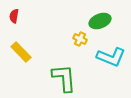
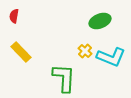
yellow cross: moved 5 px right, 12 px down; rotated 16 degrees clockwise
green L-shape: rotated 8 degrees clockwise
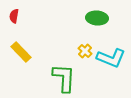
green ellipse: moved 3 px left, 3 px up; rotated 25 degrees clockwise
cyan L-shape: moved 1 px down
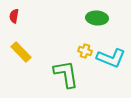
yellow cross: rotated 24 degrees counterclockwise
green L-shape: moved 2 px right, 4 px up; rotated 12 degrees counterclockwise
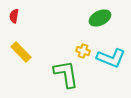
green ellipse: moved 3 px right; rotated 30 degrees counterclockwise
yellow cross: moved 2 px left
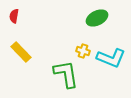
green ellipse: moved 3 px left
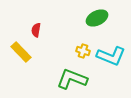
red semicircle: moved 22 px right, 14 px down
cyan L-shape: moved 2 px up
green L-shape: moved 6 px right, 5 px down; rotated 60 degrees counterclockwise
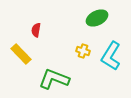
yellow rectangle: moved 2 px down
cyan L-shape: rotated 100 degrees clockwise
green L-shape: moved 18 px left
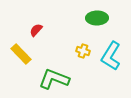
green ellipse: rotated 25 degrees clockwise
red semicircle: rotated 32 degrees clockwise
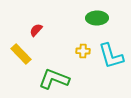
yellow cross: rotated 16 degrees counterclockwise
cyan L-shape: rotated 48 degrees counterclockwise
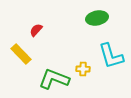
green ellipse: rotated 10 degrees counterclockwise
yellow cross: moved 18 px down
